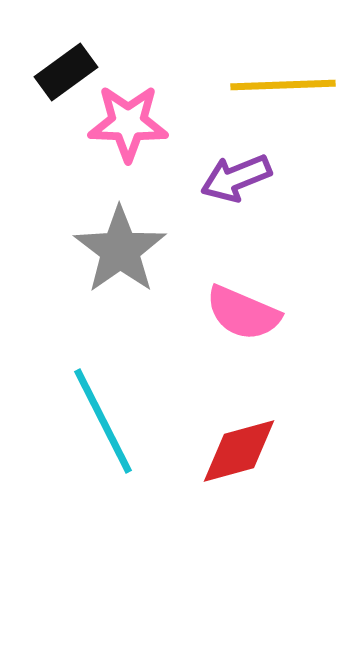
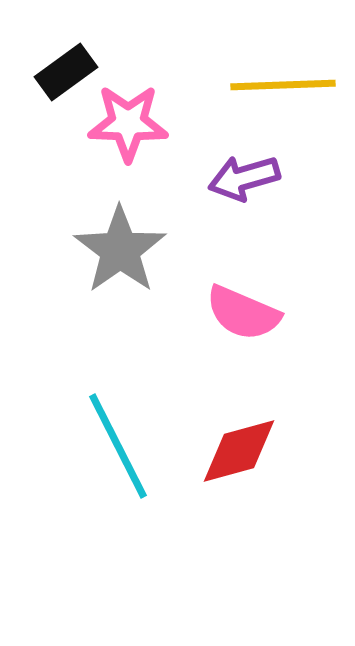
purple arrow: moved 8 px right; rotated 6 degrees clockwise
cyan line: moved 15 px right, 25 px down
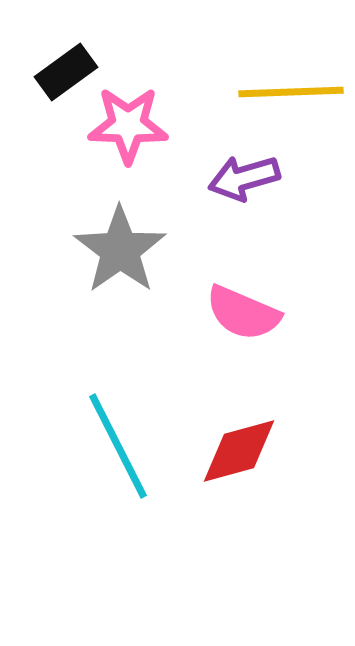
yellow line: moved 8 px right, 7 px down
pink star: moved 2 px down
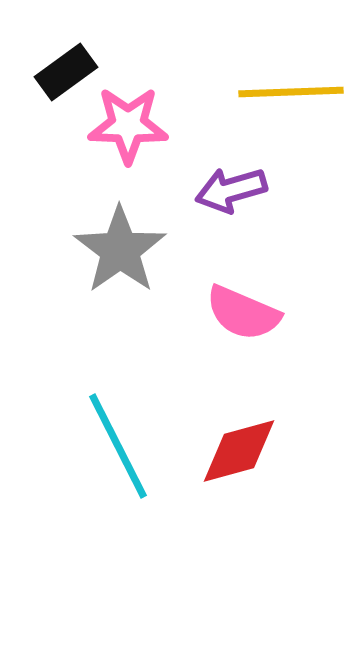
purple arrow: moved 13 px left, 12 px down
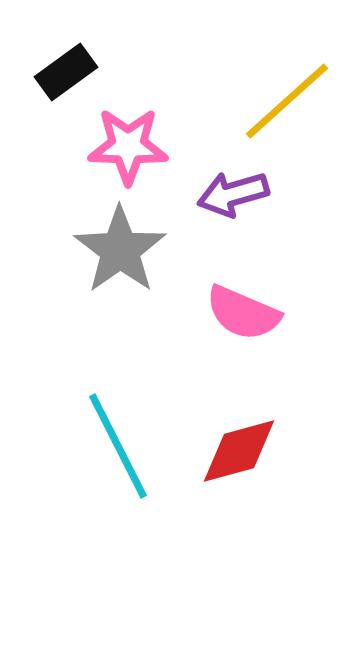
yellow line: moved 4 px left, 9 px down; rotated 40 degrees counterclockwise
pink star: moved 21 px down
purple arrow: moved 2 px right, 4 px down
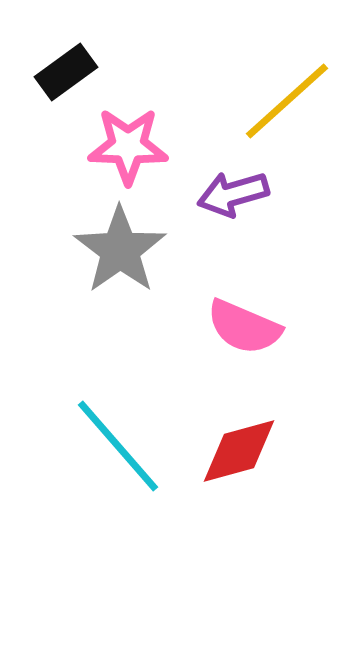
pink semicircle: moved 1 px right, 14 px down
cyan line: rotated 14 degrees counterclockwise
